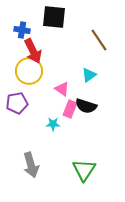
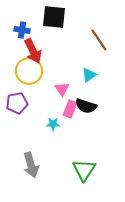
pink triangle: rotated 21 degrees clockwise
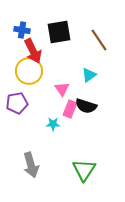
black square: moved 5 px right, 15 px down; rotated 15 degrees counterclockwise
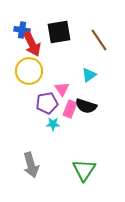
red arrow: moved 1 px left, 7 px up
purple pentagon: moved 30 px right
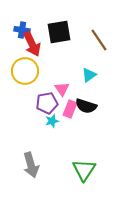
yellow circle: moved 4 px left
cyan star: moved 1 px left, 3 px up; rotated 16 degrees counterclockwise
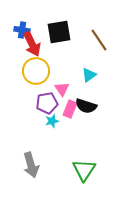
yellow circle: moved 11 px right
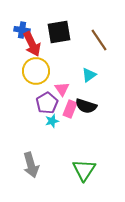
purple pentagon: rotated 20 degrees counterclockwise
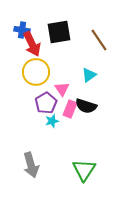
yellow circle: moved 1 px down
purple pentagon: moved 1 px left
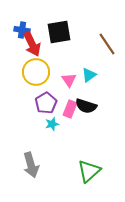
brown line: moved 8 px right, 4 px down
pink triangle: moved 7 px right, 9 px up
cyan star: moved 3 px down
green triangle: moved 5 px right, 1 px down; rotated 15 degrees clockwise
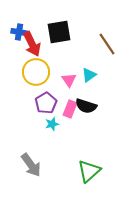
blue cross: moved 3 px left, 2 px down
gray arrow: rotated 20 degrees counterclockwise
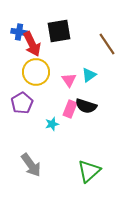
black square: moved 1 px up
purple pentagon: moved 24 px left
